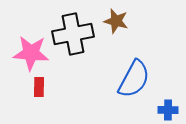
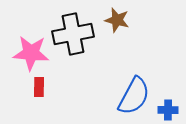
brown star: moved 1 px right, 1 px up
blue semicircle: moved 17 px down
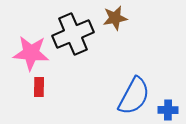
brown star: moved 2 px left, 2 px up; rotated 25 degrees counterclockwise
black cross: rotated 12 degrees counterclockwise
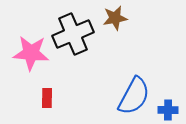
red rectangle: moved 8 px right, 11 px down
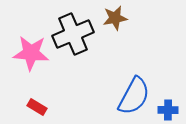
red rectangle: moved 10 px left, 9 px down; rotated 60 degrees counterclockwise
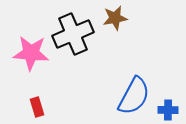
red rectangle: rotated 42 degrees clockwise
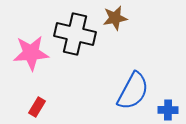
black cross: moved 2 px right; rotated 36 degrees clockwise
pink star: rotated 9 degrees counterclockwise
blue semicircle: moved 1 px left, 5 px up
red rectangle: rotated 48 degrees clockwise
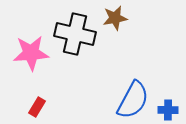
blue semicircle: moved 9 px down
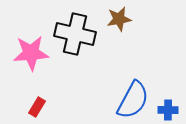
brown star: moved 4 px right, 1 px down
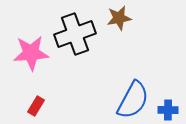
brown star: moved 1 px up
black cross: rotated 33 degrees counterclockwise
red rectangle: moved 1 px left, 1 px up
